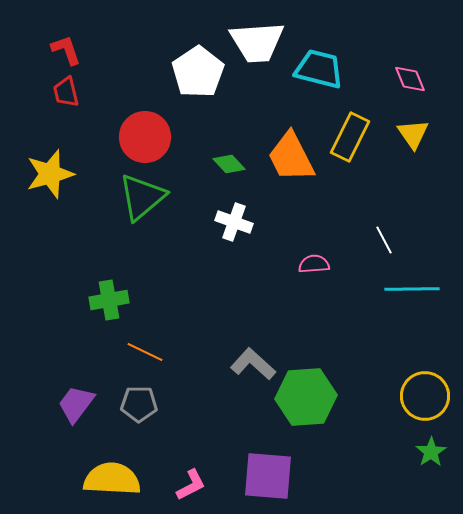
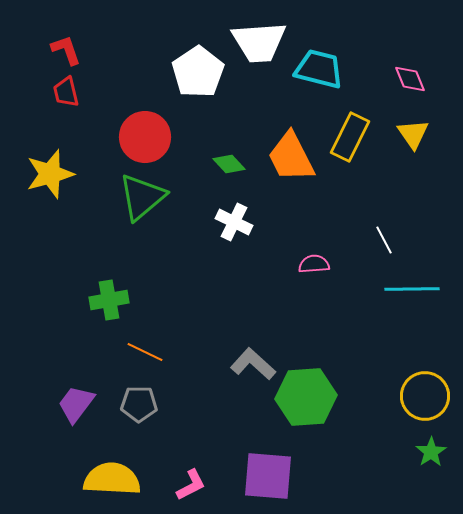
white trapezoid: moved 2 px right
white cross: rotated 6 degrees clockwise
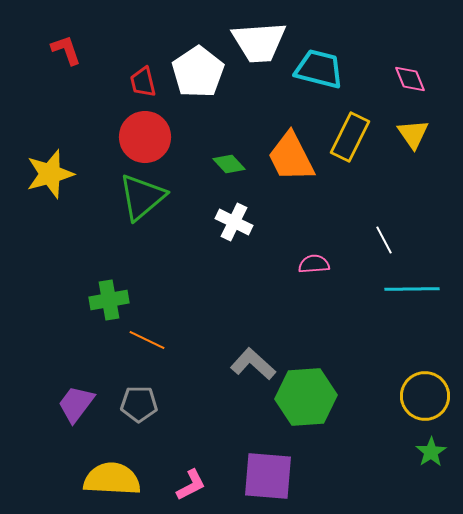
red trapezoid: moved 77 px right, 10 px up
orange line: moved 2 px right, 12 px up
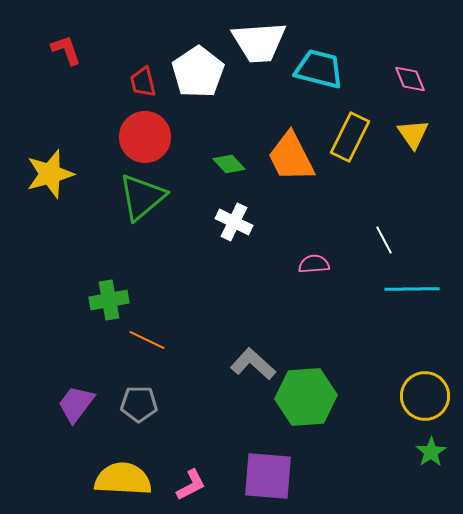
yellow semicircle: moved 11 px right
